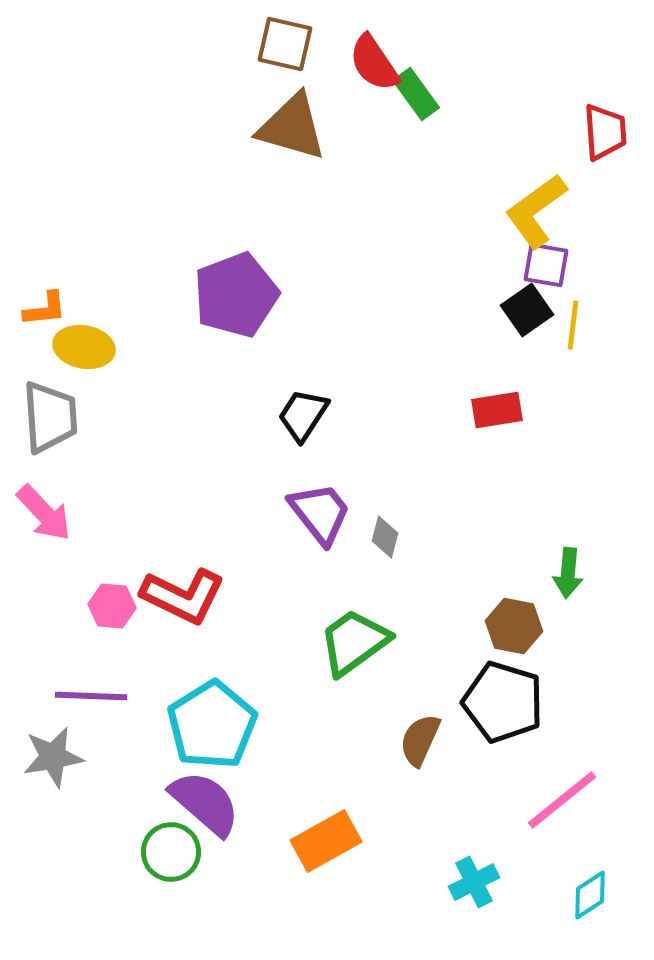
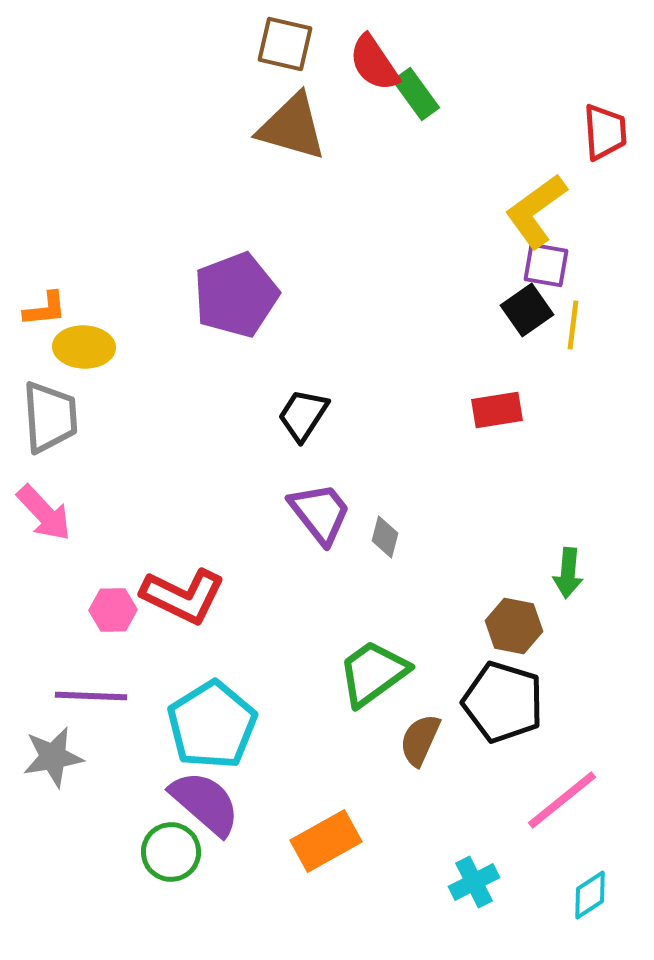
yellow ellipse: rotated 8 degrees counterclockwise
pink hexagon: moved 1 px right, 4 px down; rotated 6 degrees counterclockwise
green trapezoid: moved 19 px right, 31 px down
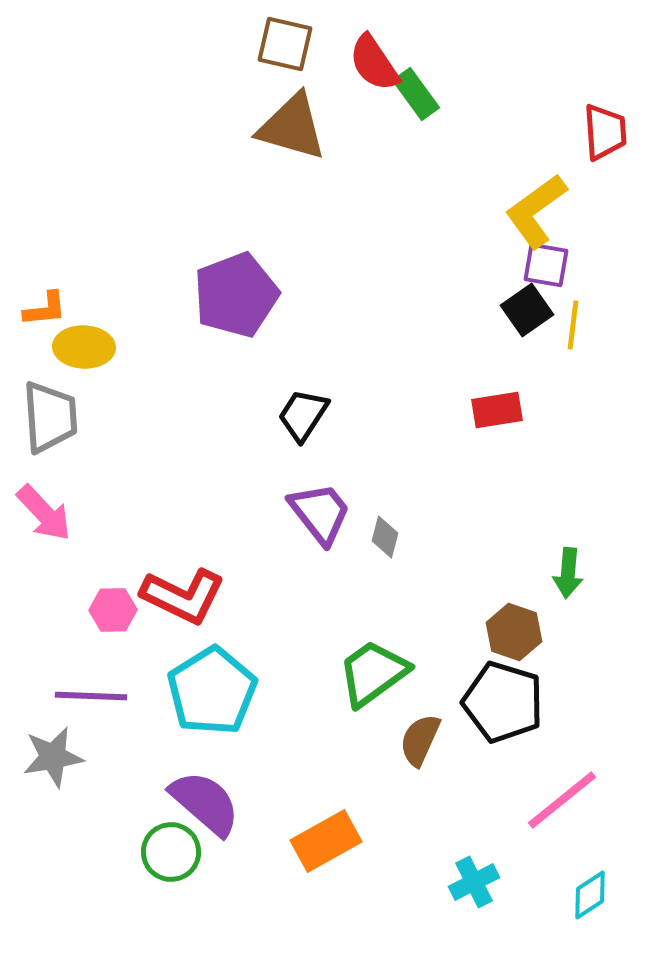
brown hexagon: moved 6 px down; rotated 8 degrees clockwise
cyan pentagon: moved 34 px up
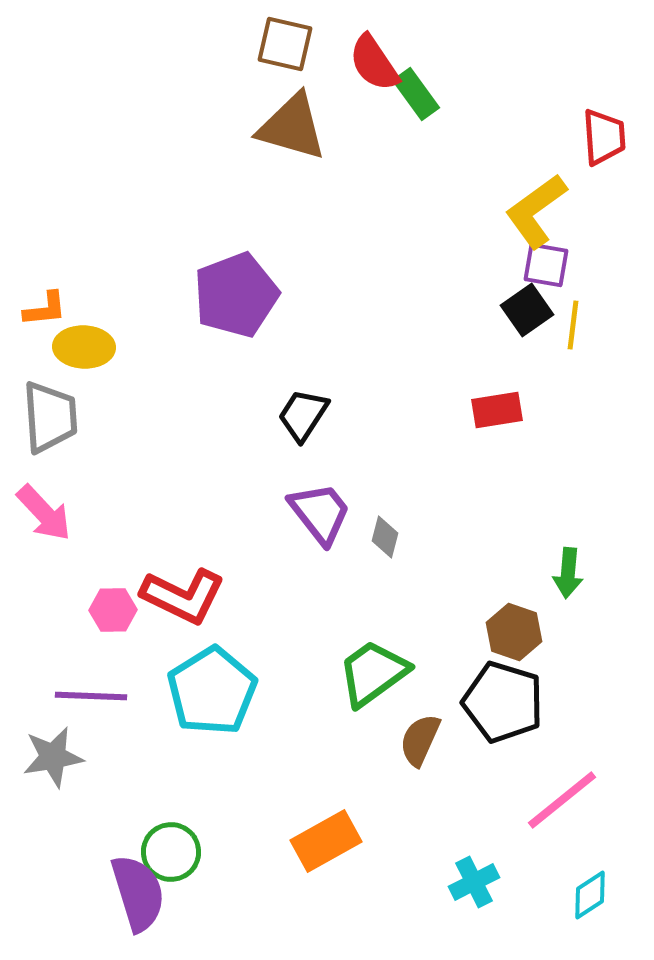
red trapezoid: moved 1 px left, 5 px down
purple semicircle: moved 67 px left, 90 px down; rotated 32 degrees clockwise
